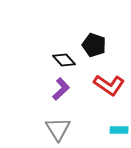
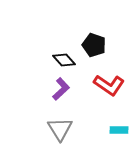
gray triangle: moved 2 px right
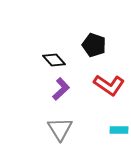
black diamond: moved 10 px left
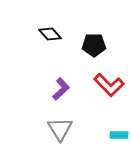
black pentagon: rotated 20 degrees counterclockwise
black diamond: moved 4 px left, 26 px up
red L-shape: rotated 12 degrees clockwise
cyan rectangle: moved 5 px down
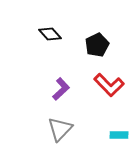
black pentagon: moved 3 px right; rotated 25 degrees counterclockwise
gray triangle: rotated 16 degrees clockwise
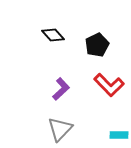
black diamond: moved 3 px right, 1 px down
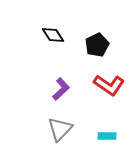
black diamond: rotated 10 degrees clockwise
red L-shape: rotated 12 degrees counterclockwise
cyan rectangle: moved 12 px left, 1 px down
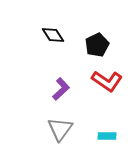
red L-shape: moved 2 px left, 4 px up
gray triangle: rotated 8 degrees counterclockwise
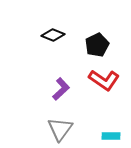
black diamond: rotated 35 degrees counterclockwise
red L-shape: moved 3 px left, 1 px up
cyan rectangle: moved 4 px right
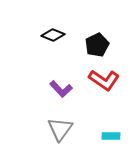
purple L-shape: rotated 90 degrees clockwise
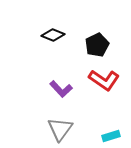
cyan rectangle: rotated 18 degrees counterclockwise
